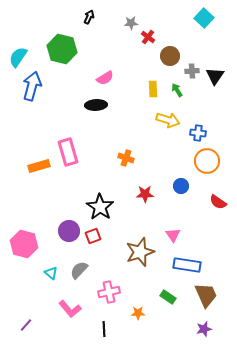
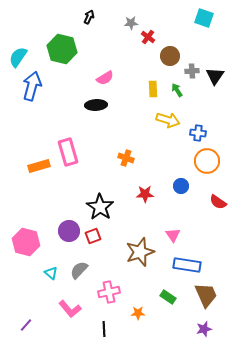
cyan square: rotated 24 degrees counterclockwise
pink hexagon: moved 2 px right, 2 px up
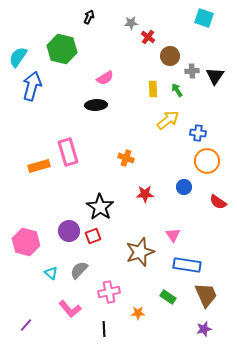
yellow arrow: rotated 55 degrees counterclockwise
blue circle: moved 3 px right, 1 px down
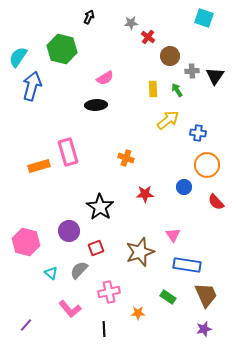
orange circle: moved 4 px down
red semicircle: moved 2 px left; rotated 12 degrees clockwise
red square: moved 3 px right, 12 px down
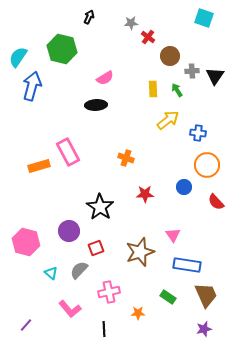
pink rectangle: rotated 12 degrees counterclockwise
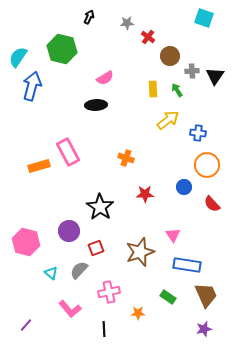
gray star: moved 4 px left
red semicircle: moved 4 px left, 2 px down
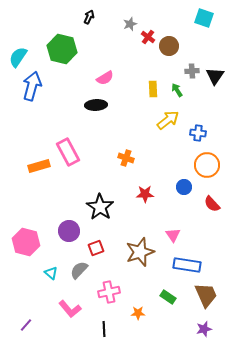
gray star: moved 3 px right, 1 px down; rotated 16 degrees counterclockwise
brown circle: moved 1 px left, 10 px up
